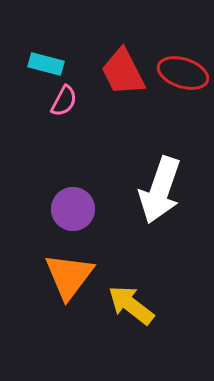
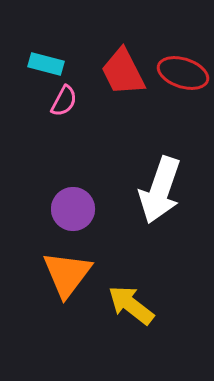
orange triangle: moved 2 px left, 2 px up
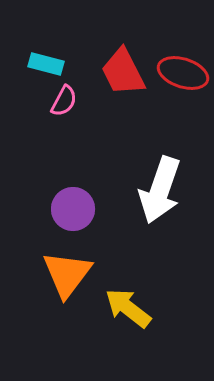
yellow arrow: moved 3 px left, 3 px down
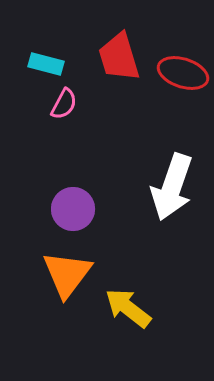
red trapezoid: moved 4 px left, 15 px up; rotated 10 degrees clockwise
pink semicircle: moved 3 px down
white arrow: moved 12 px right, 3 px up
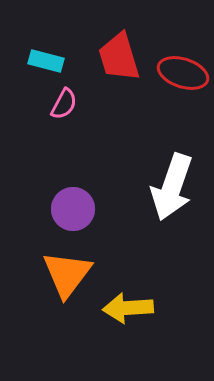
cyan rectangle: moved 3 px up
yellow arrow: rotated 42 degrees counterclockwise
